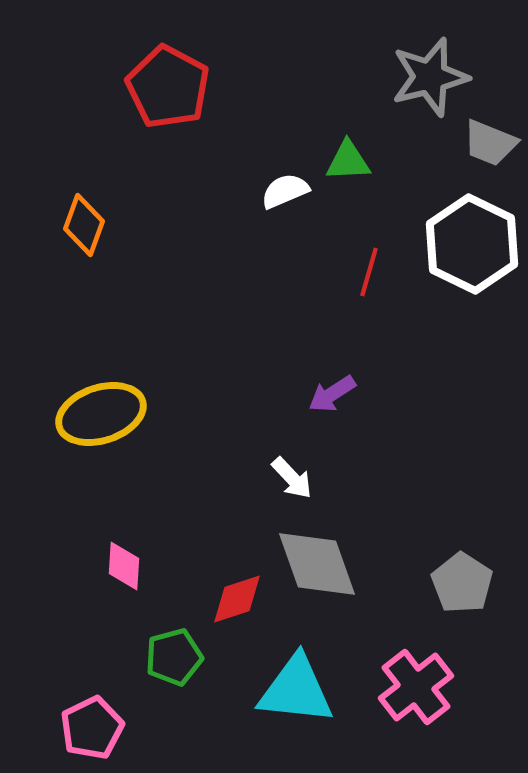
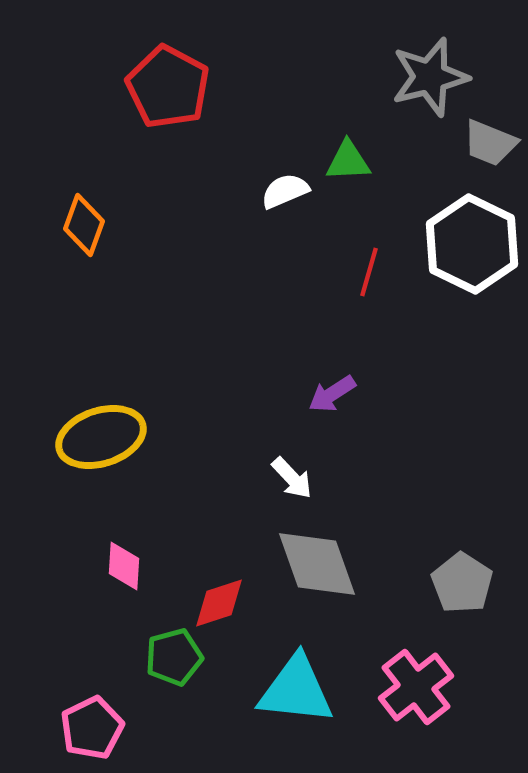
yellow ellipse: moved 23 px down
red diamond: moved 18 px left, 4 px down
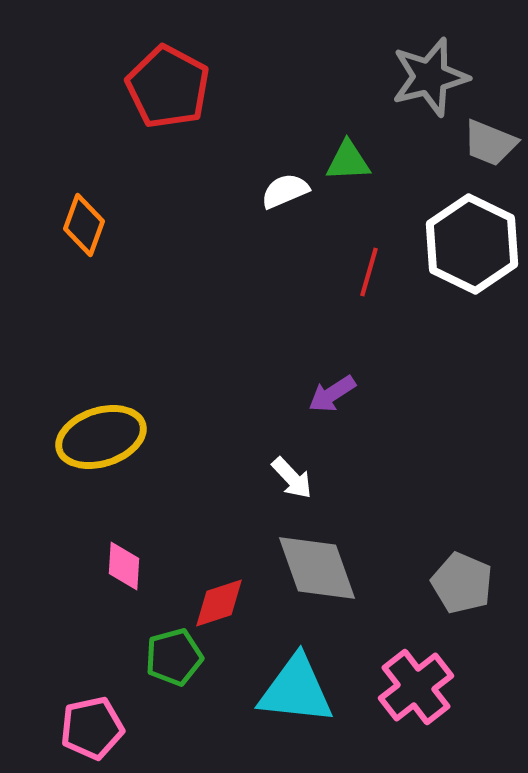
gray diamond: moved 4 px down
gray pentagon: rotated 10 degrees counterclockwise
pink pentagon: rotated 14 degrees clockwise
